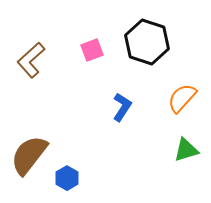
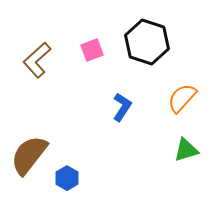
brown L-shape: moved 6 px right
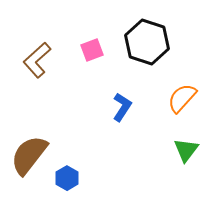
green triangle: rotated 36 degrees counterclockwise
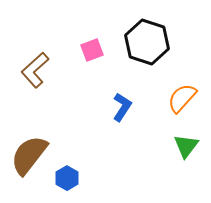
brown L-shape: moved 2 px left, 10 px down
green triangle: moved 4 px up
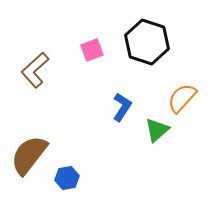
green triangle: moved 29 px left, 16 px up; rotated 12 degrees clockwise
blue hexagon: rotated 20 degrees clockwise
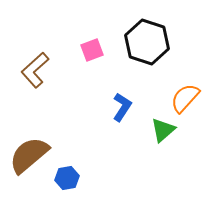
orange semicircle: moved 3 px right
green triangle: moved 6 px right
brown semicircle: rotated 12 degrees clockwise
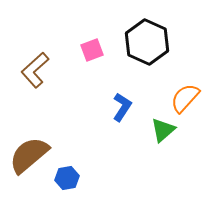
black hexagon: rotated 6 degrees clockwise
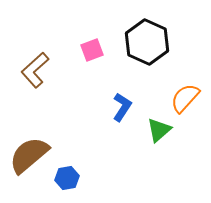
green triangle: moved 4 px left
